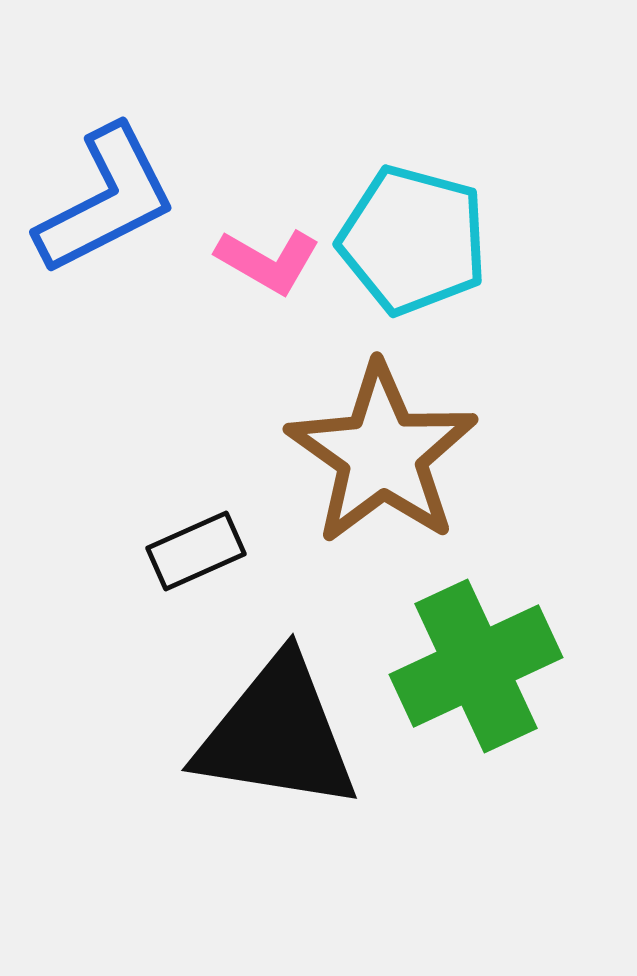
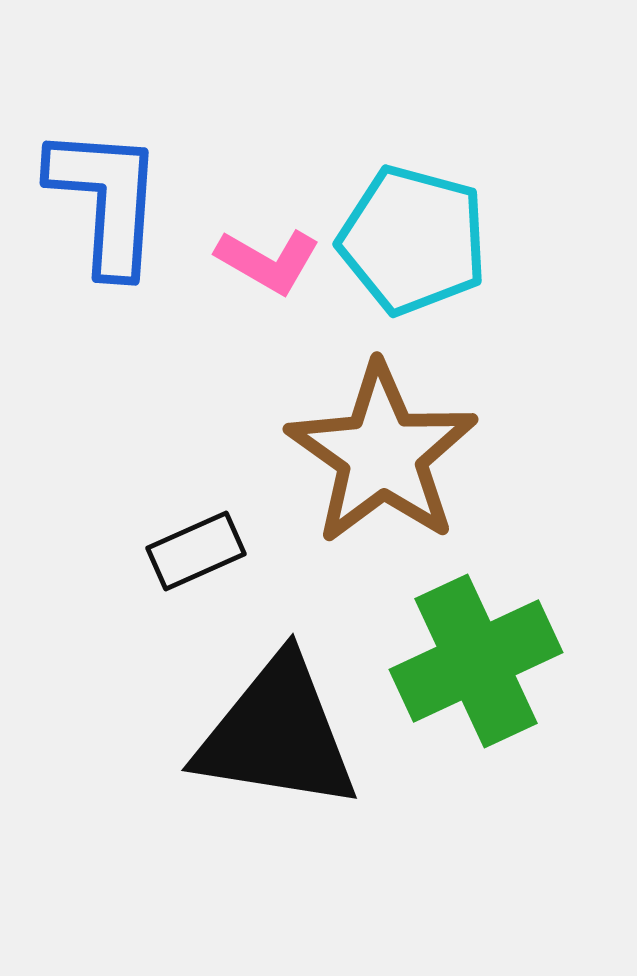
blue L-shape: rotated 59 degrees counterclockwise
green cross: moved 5 px up
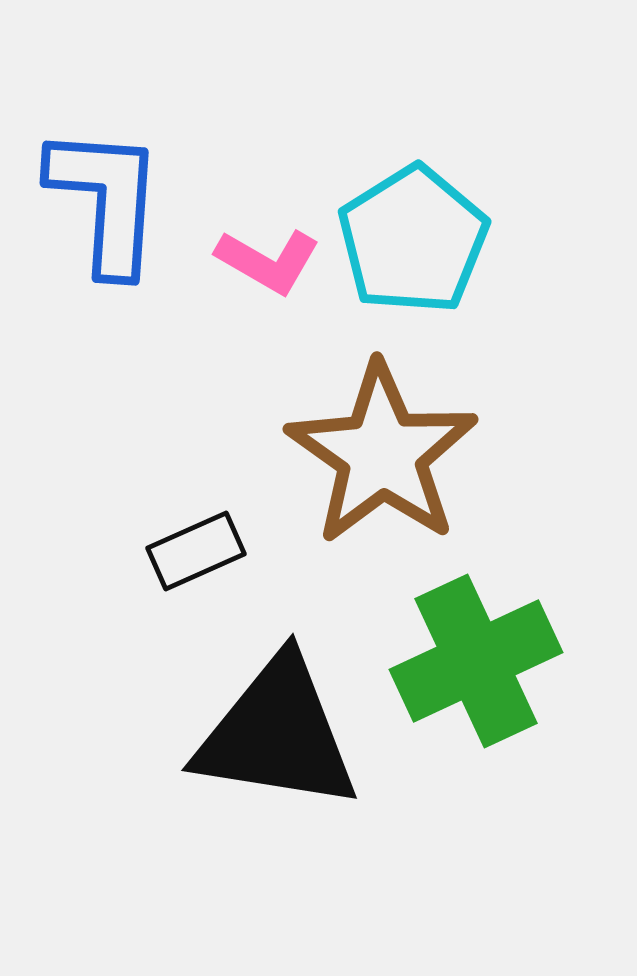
cyan pentagon: rotated 25 degrees clockwise
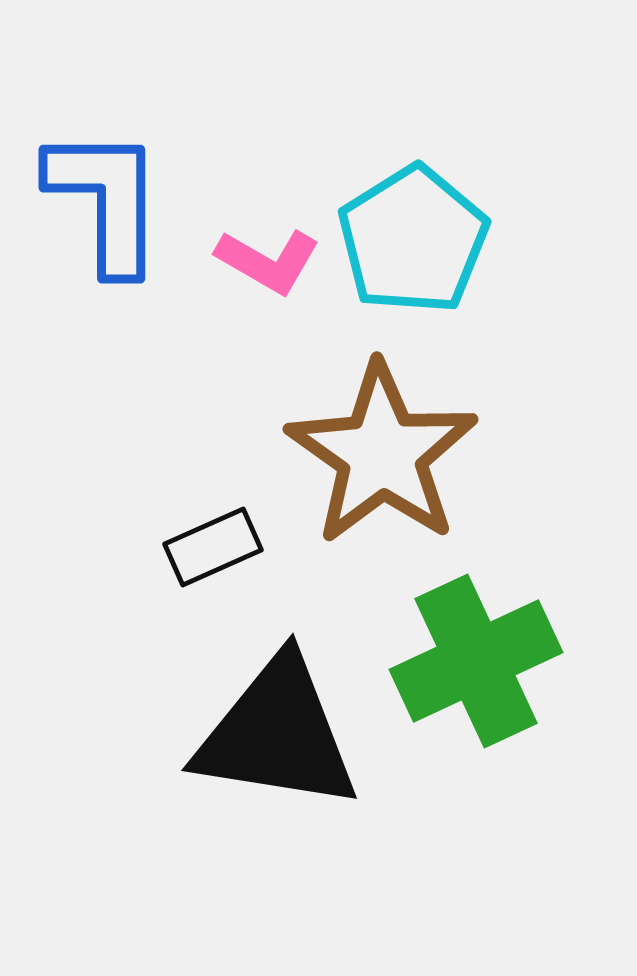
blue L-shape: rotated 4 degrees counterclockwise
black rectangle: moved 17 px right, 4 px up
